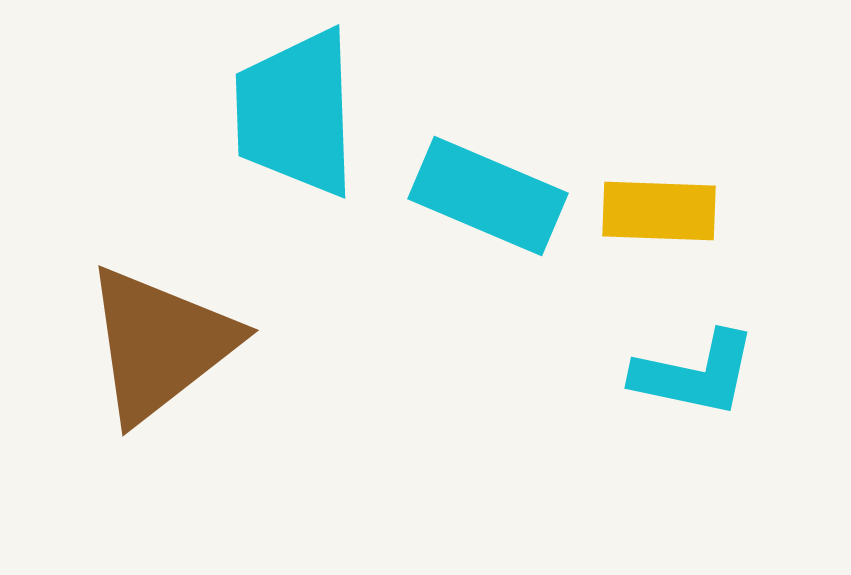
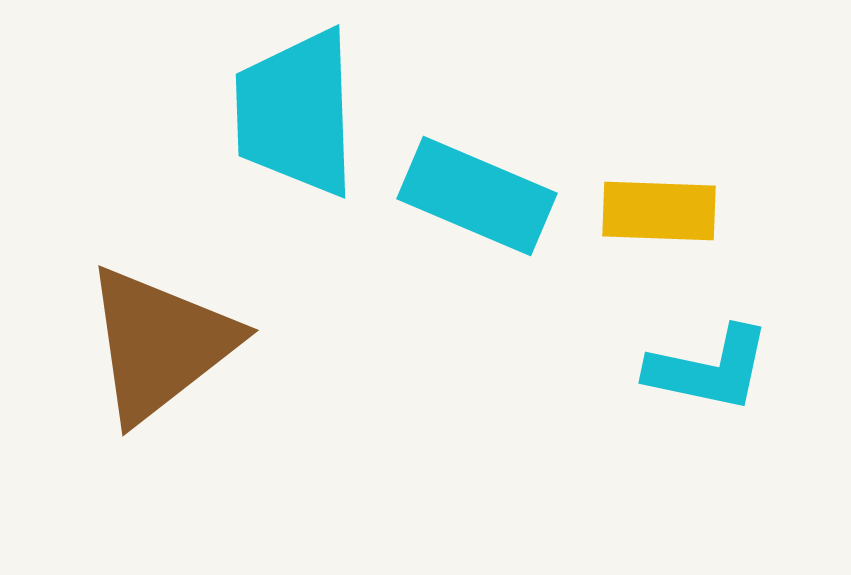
cyan rectangle: moved 11 px left
cyan L-shape: moved 14 px right, 5 px up
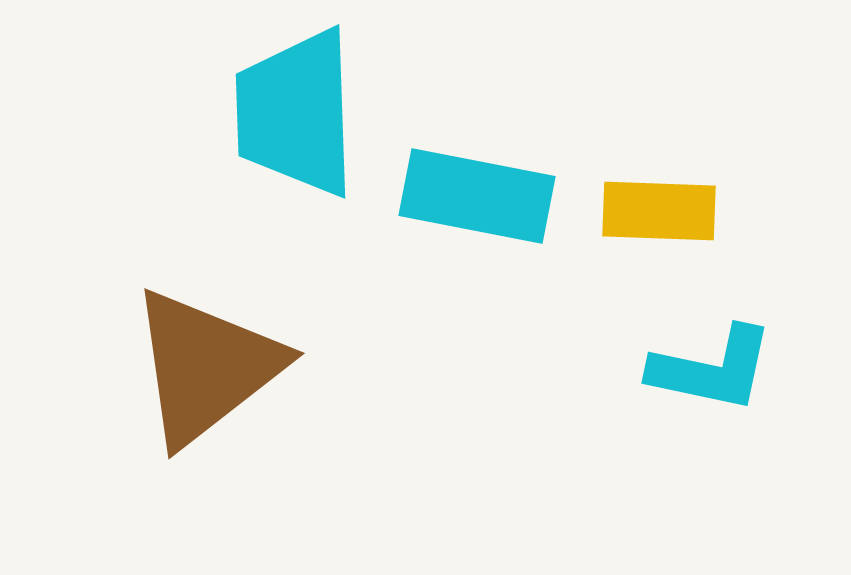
cyan rectangle: rotated 12 degrees counterclockwise
brown triangle: moved 46 px right, 23 px down
cyan L-shape: moved 3 px right
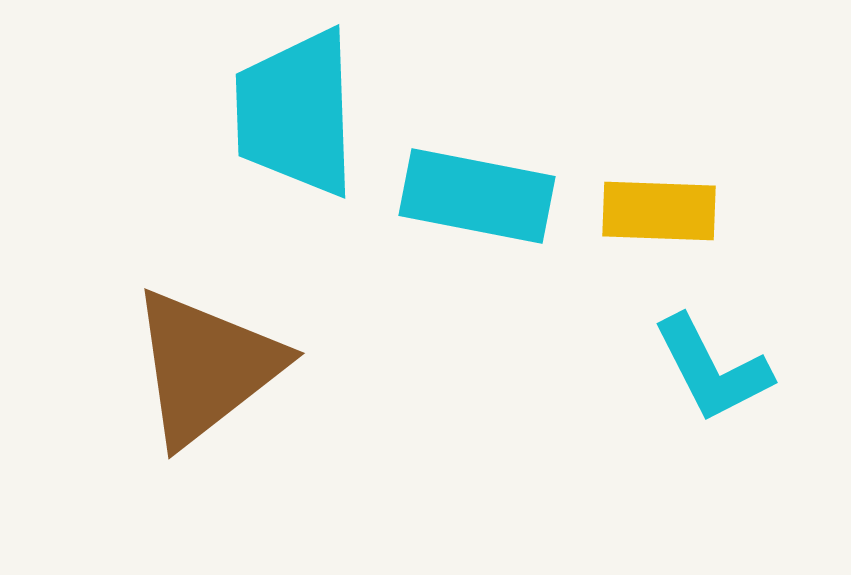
cyan L-shape: rotated 51 degrees clockwise
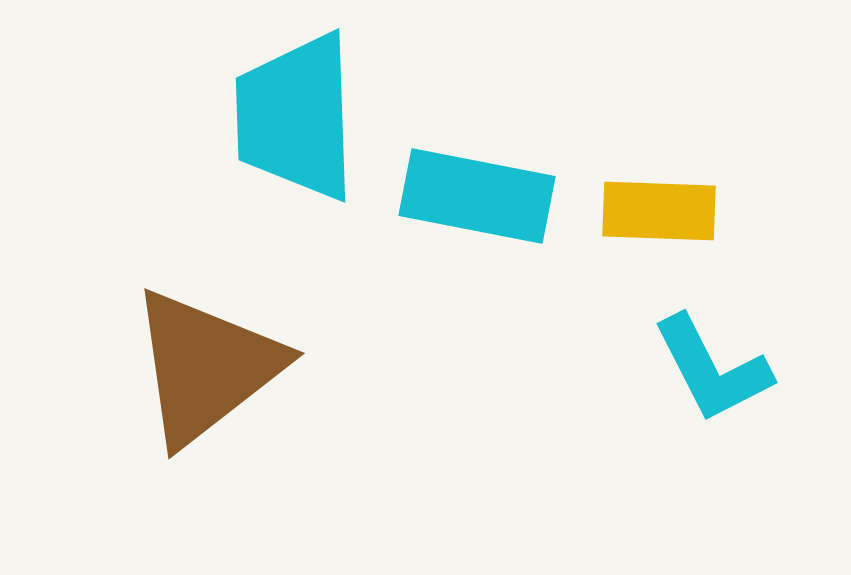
cyan trapezoid: moved 4 px down
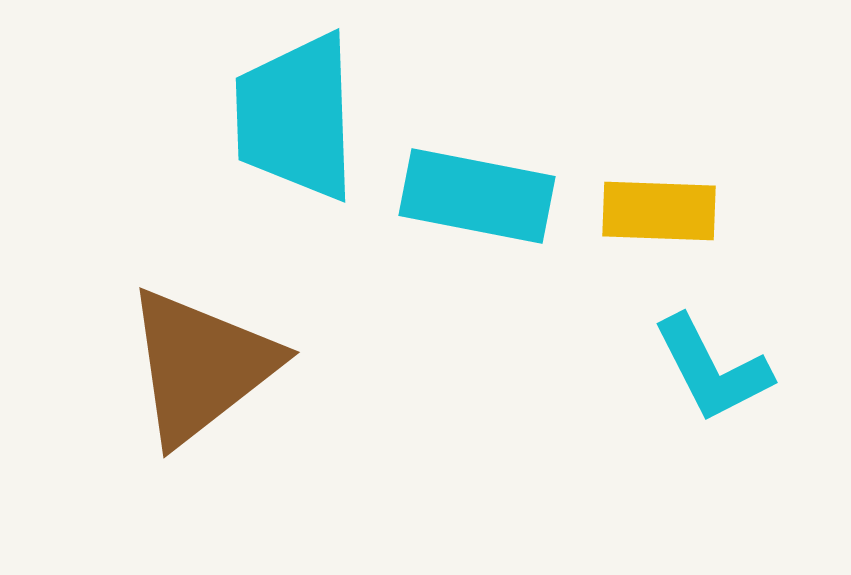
brown triangle: moved 5 px left, 1 px up
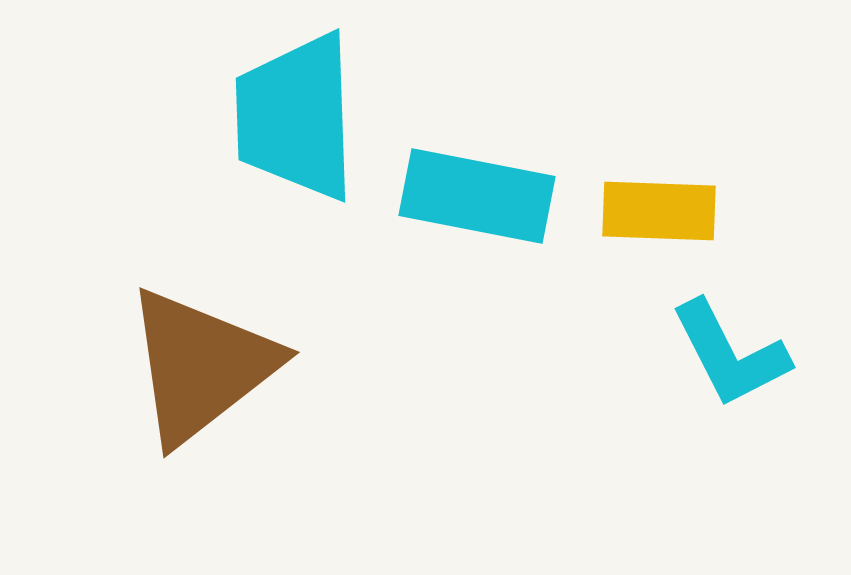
cyan L-shape: moved 18 px right, 15 px up
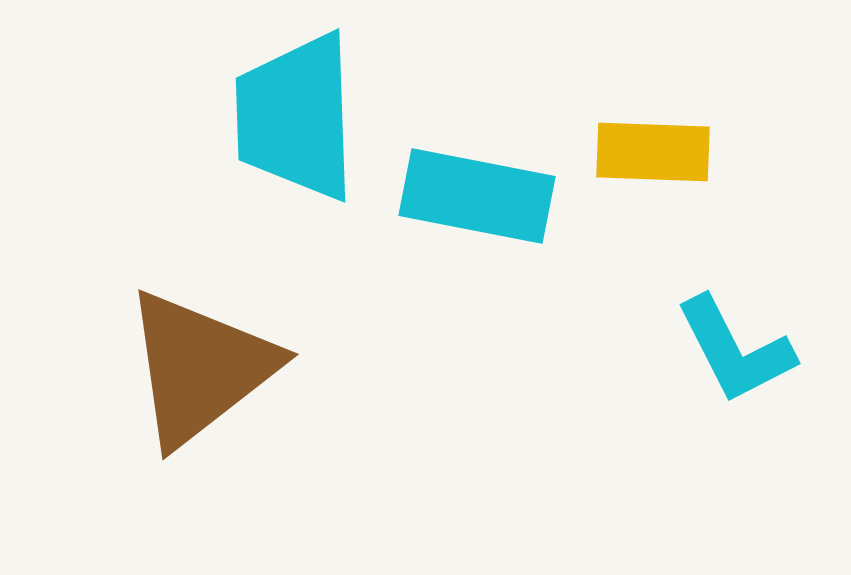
yellow rectangle: moved 6 px left, 59 px up
cyan L-shape: moved 5 px right, 4 px up
brown triangle: moved 1 px left, 2 px down
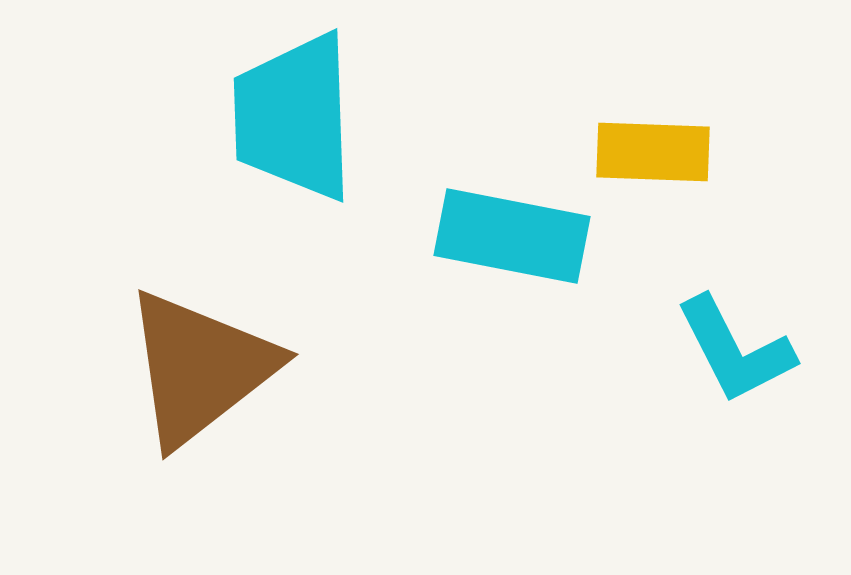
cyan trapezoid: moved 2 px left
cyan rectangle: moved 35 px right, 40 px down
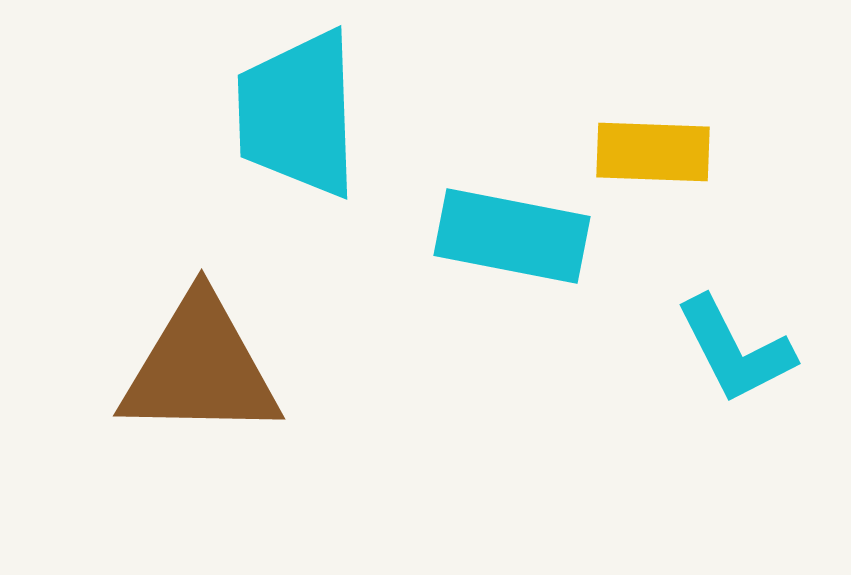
cyan trapezoid: moved 4 px right, 3 px up
brown triangle: rotated 39 degrees clockwise
